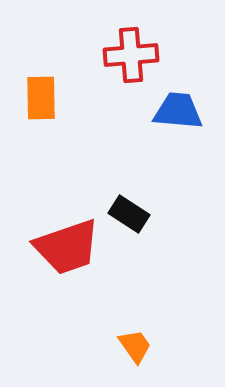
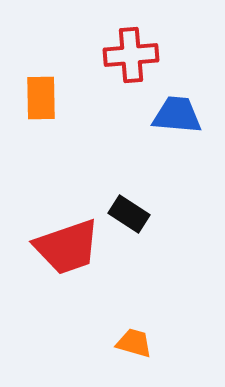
blue trapezoid: moved 1 px left, 4 px down
orange trapezoid: moved 1 px left, 3 px up; rotated 39 degrees counterclockwise
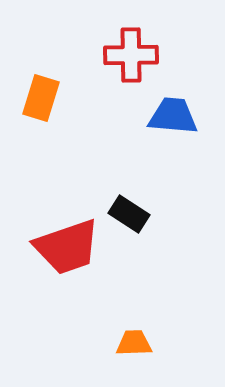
red cross: rotated 4 degrees clockwise
orange rectangle: rotated 18 degrees clockwise
blue trapezoid: moved 4 px left, 1 px down
orange trapezoid: rotated 18 degrees counterclockwise
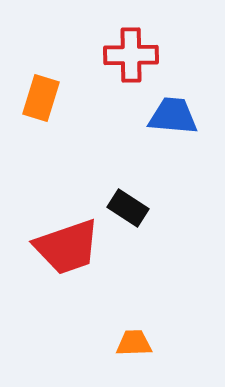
black rectangle: moved 1 px left, 6 px up
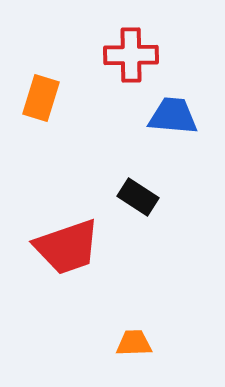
black rectangle: moved 10 px right, 11 px up
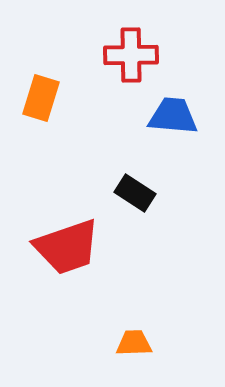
black rectangle: moved 3 px left, 4 px up
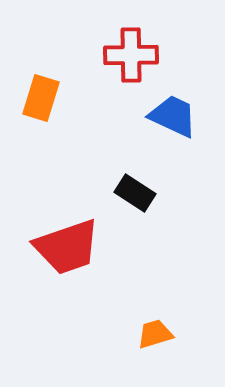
blue trapezoid: rotated 20 degrees clockwise
orange trapezoid: moved 21 px right, 9 px up; rotated 15 degrees counterclockwise
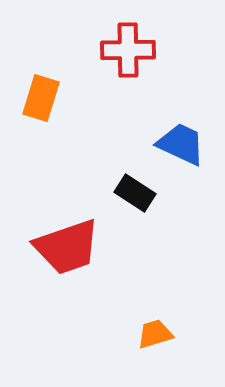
red cross: moved 3 px left, 5 px up
blue trapezoid: moved 8 px right, 28 px down
